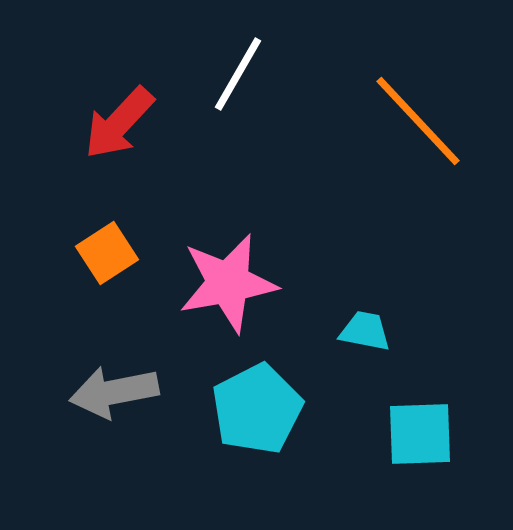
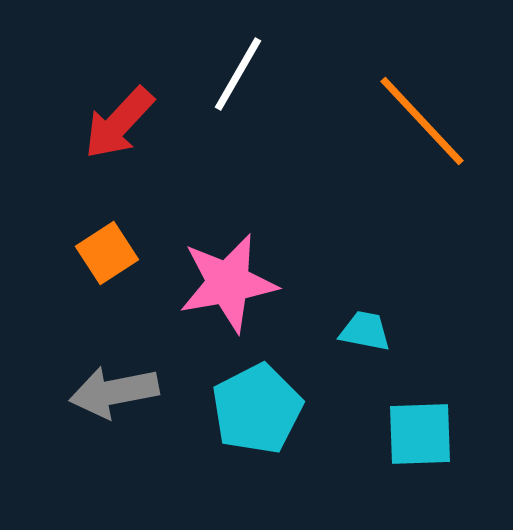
orange line: moved 4 px right
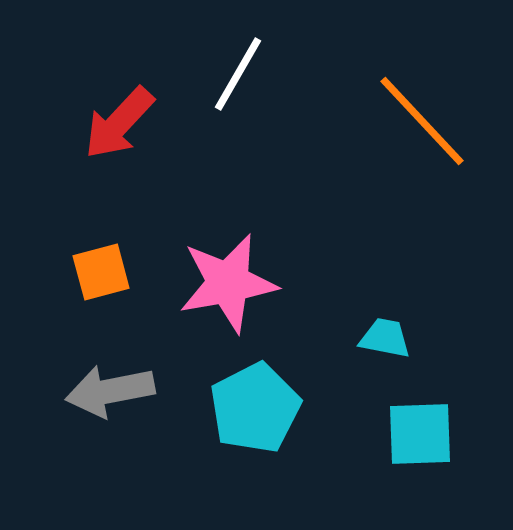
orange square: moved 6 px left, 19 px down; rotated 18 degrees clockwise
cyan trapezoid: moved 20 px right, 7 px down
gray arrow: moved 4 px left, 1 px up
cyan pentagon: moved 2 px left, 1 px up
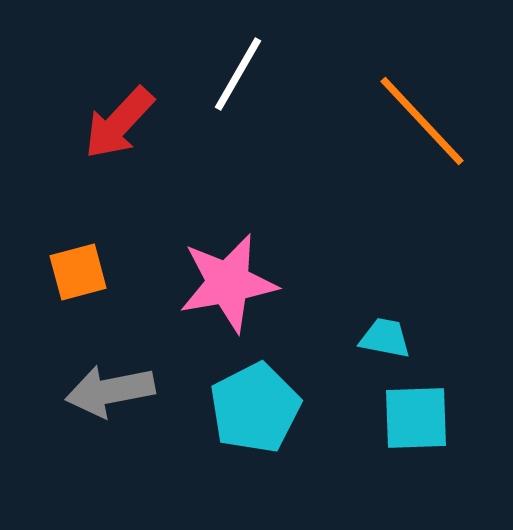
orange square: moved 23 px left
cyan square: moved 4 px left, 16 px up
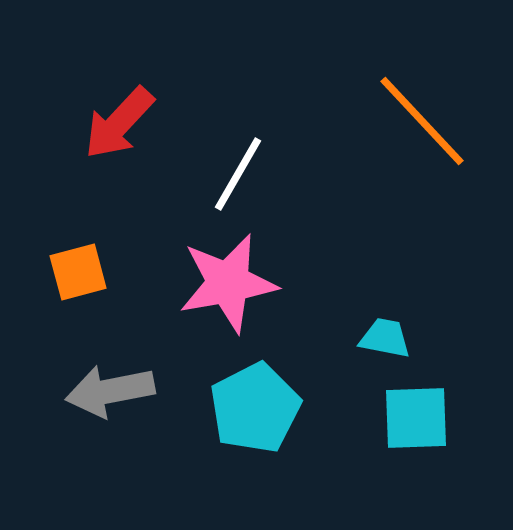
white line: moved 100 px down
